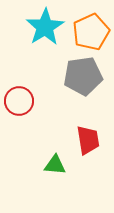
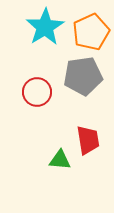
red circle: moved 18 px right, 9 px up
green triangle: moved 5 px right, 5 px up
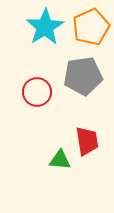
orange pentagon: moved 5 px up
red trapezoid: moved 1 px left, 1 px down
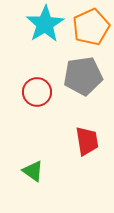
cyan star: moved 3 px up
green triangle: moved 27 px left, 11 px down; rotated 30 degrees clockwise
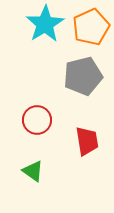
gray pentagon: rotated 6 degrees counterclockwise
red circle: moved 28 px down
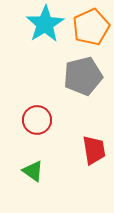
red trapezoid: moved 7 px right, 9 px down
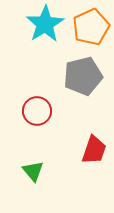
red circle: moved 9 px up
red trapezoid: rotated 28 degrees clockwise
green triangle: rotated 15 degrees clockwise
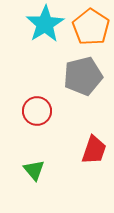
orange pentagon: rotated 15 degrees counterclockwise
green triangle: moved 1 px right, 1 px up
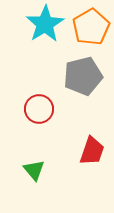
orange pentagon: rotated 9 degrees clockwise
red circle: moved 2 px right, 2 px up
red trapezoid: moved 2 px left, 1 px down
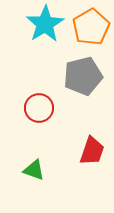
red circle: moved 1 px up
green triangle: rotated 30 degrees counterclockwise
